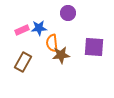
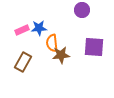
purple circle: moved 14 px right, 3 px up
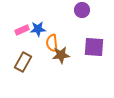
blue star: moved 1 px left, 1 px down
